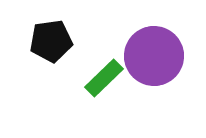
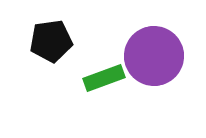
green rectangle: rotated 24 degrees clockwise
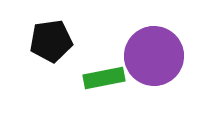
green rectangle: rotated 9 degrees clockwise
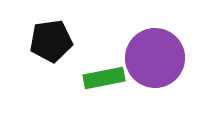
purple circle: moved 1 px right, 2 px down
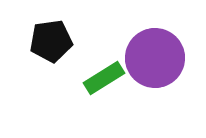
green rectangle: rotated 21 degrees counterclockwise
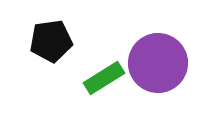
purple circle: moved 3 px right, 5 px down
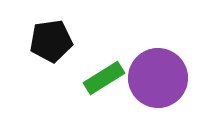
purple circle: moved 15 px down
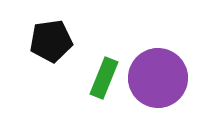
green rectangle: rotated 36 degrees counterclockwise
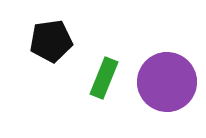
purple circle: moved 9 px right, 4 px down
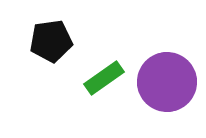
green rectangle: rotated 33 degrees clockwise
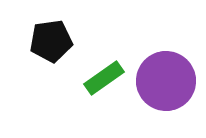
purple circle: moved 1 px left, 1 px up
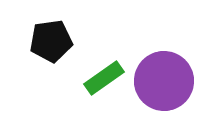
purple circle: moved 2 px left
